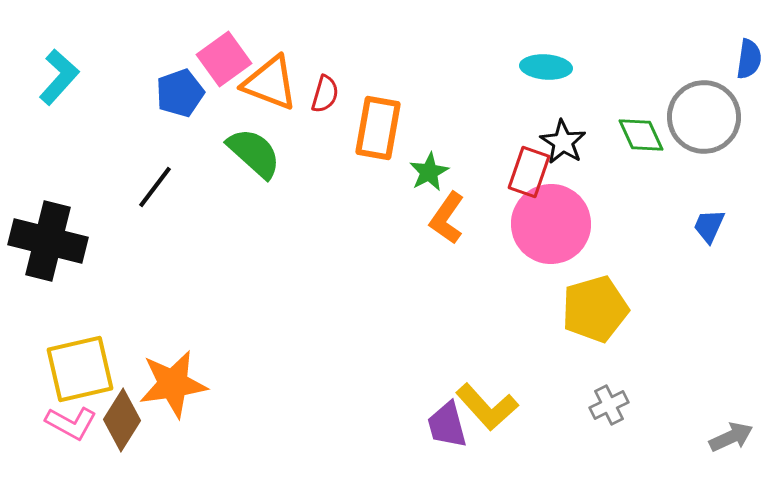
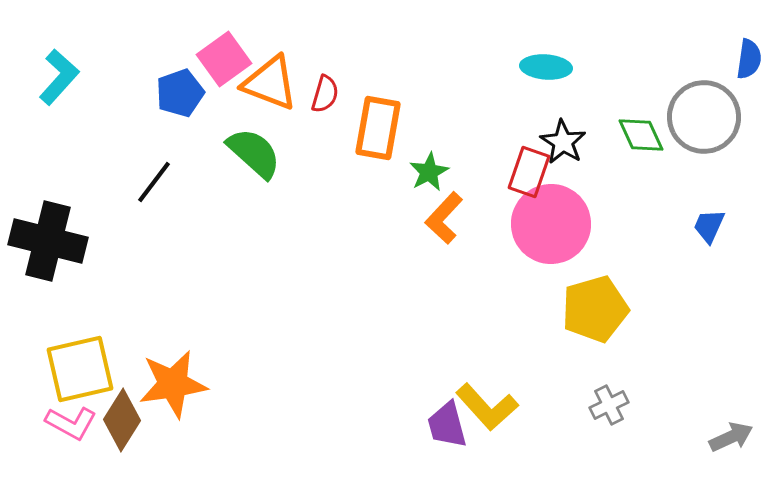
black line: moved 1 px left, 5 px up
orange L-shape: moved 3 px left; rotated 8 degrees clockwise
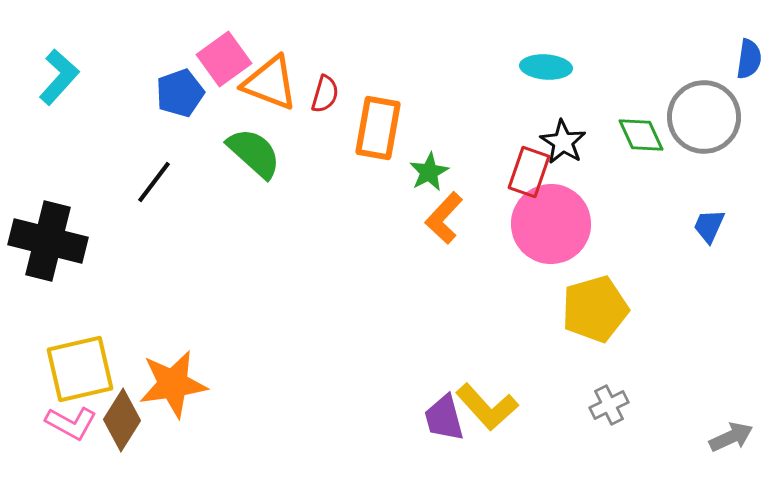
purple trapezoid: moved 3 px left, 7 px up
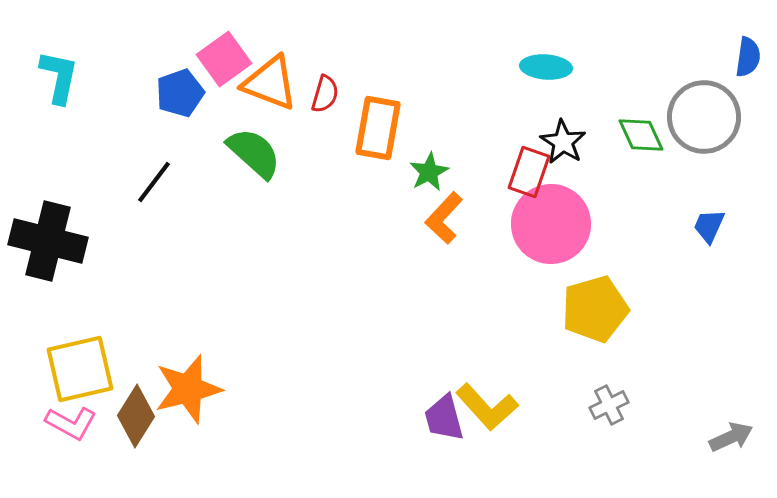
blue semicircle: moved 1 px left, 2 px up
cyan L-shape: rotated 30 degrees counterclockwise
orange star: moved 15 px right, 5 px down; rotated 6 degrees counterclockwise
brown diamond: moved 14 px right, 4 px up
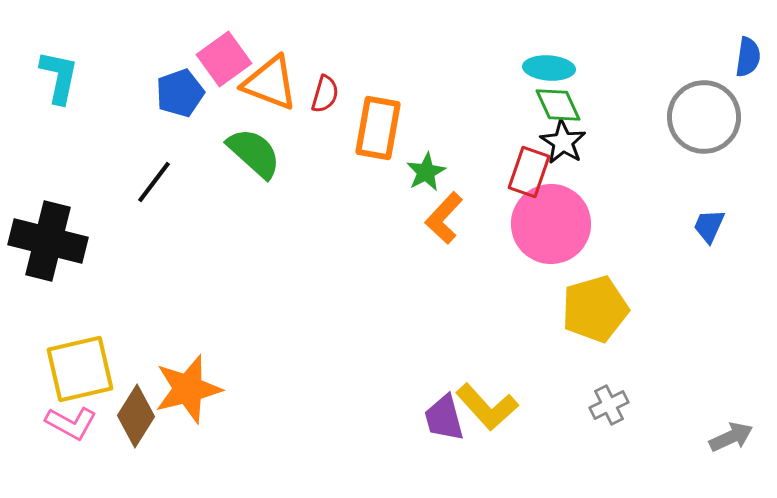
cyan ellipse: moved 3 px right, 1 px down
green diamond: moved 83 px left, 30 px up
green star: moved 3 px left
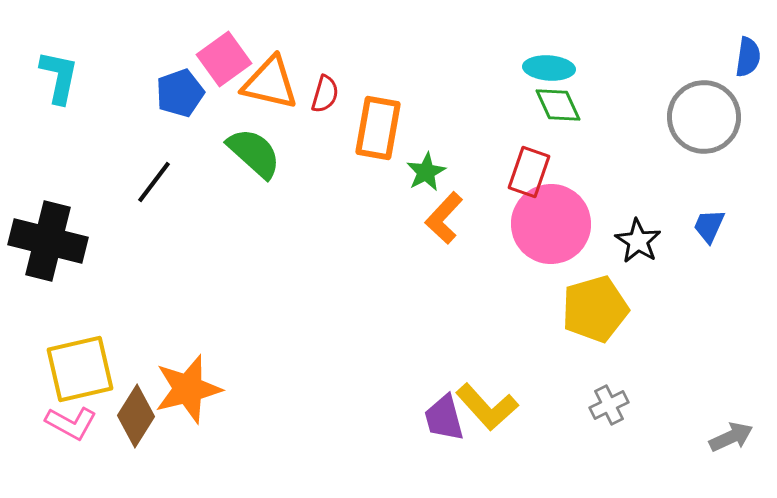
orange triangle: rotated 8 degrees counterclockwise
black star: moved 75 px right, 99 px down
